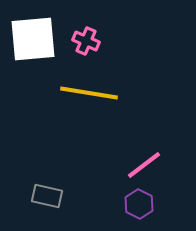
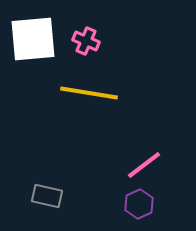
purple hexagon: rotated 8 degrees clockwise
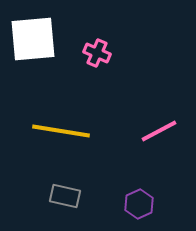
pink cross: moved 11 px right, 12 px down
yellow line: moved 28 px left, 38 px down
pink line: moved 15 px right, 34 px up; rotated 9 degrees clockwise
gray rectangle: moved 18 px right
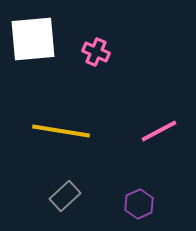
pink cross: moved 1 px left, 1 px up
gray rectangle: rotated 56 degrees counterclockwise
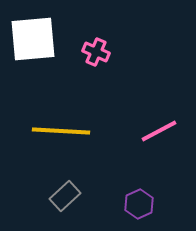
yellow line: rotated 6 degrees counterclockwise
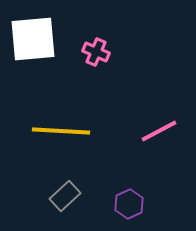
purple hexagon: moved 10 px left
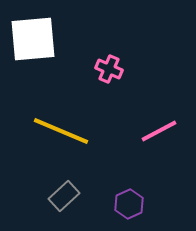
pink cross: moved 13 px right, 17 px down
yellow line: rotated 20 degrees clockwise
gray rectangle: moved 1 px left
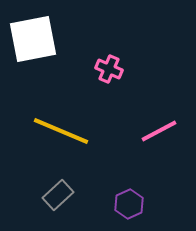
white square: rotated 6 degrees counterclockwise
gray rectangle: moved 6 px left, 1 px up
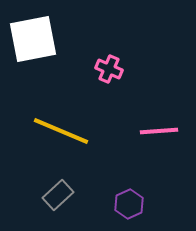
pink line: rotated 24 degrees clockwise
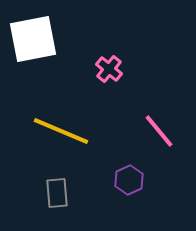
pink cross: rotated 16 degrees clockwise
pink line: rotated 54 degrees clockwise
gray rectangle: moved 1 px left, 2 px up; rotated 52 degrees counterclockwise
purple hexagon: moved 24 px up
